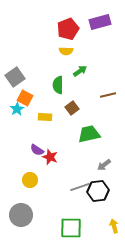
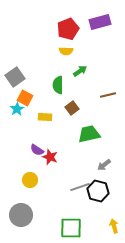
black hexagon: rotated 20 degrees clockwise
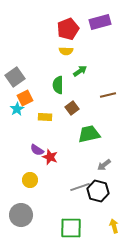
orange square: rotated 35 degrees clockwise
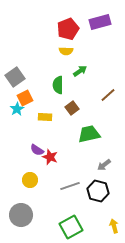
brown line: rotated 28 degrees counterclockwise
gray line: moved 10 px left, 1 px up
green square: moved 1 px up; rotated 30 degrees counterclockwise
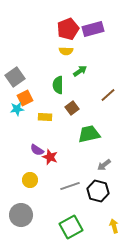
purple rectangle: moved 7 px left, 7 px down
cyan star: rotated 24 degrees clockwise
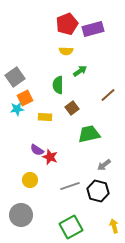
red pentagon: moved 1 px left, 5 px up
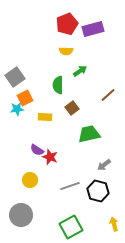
yellow arrow: moved 2 px up
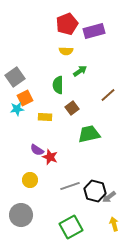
purple rectangle: moved 1 px right, 2 px down
gray arrow: moved 5 px right, 32 px down
black hexagon: moved 3 px left
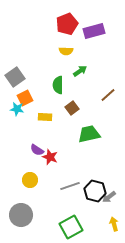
cyan star: rotated 16 degrees clockwise
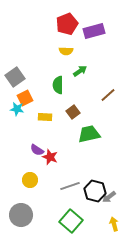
brown square: moved 1 px right, 4 px down
green square: moved 6 px up; rotated 20 degrees counterclockwise
